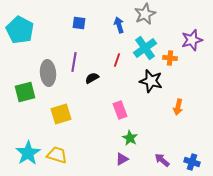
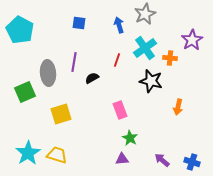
purple star: rotated 15 degrees counterclockwise
green square: rotated 10 degrees counterclockwise
purple triangle: rotated 24 degrees clockwise
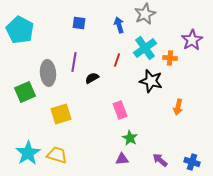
purple arrow: moved 2 px left
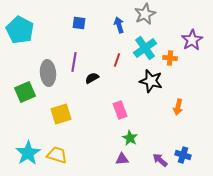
blue cross: moved 9 px left, 7 px up
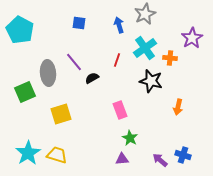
purple star: moved 2 px up
purple line: rotated 48 degrees counterclockwise
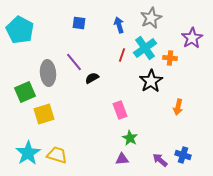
gray star: moved 6 px right, 4 px down
red line: moved 5 px right, 5 px up
black star: rotated 25 degrees clockwise
yellow square: moved 17 px left
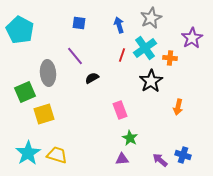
purple line: moved 1 px right, 6 px up
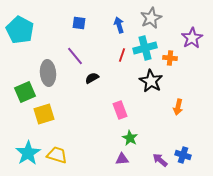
cyan cross: rotated 20 degrees clockwise
black star: rotated 10 degrees counterclockwise
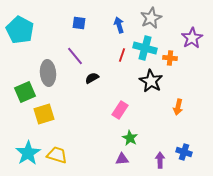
cyan cross: rotated 30 degrees clockwise
pink rectangle: rotated 54 degrees clockwise
blue cross: moved 1 px right, 3 px up
purple arrow: rotated 49 degrees clockwise
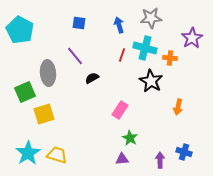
gray star: rotated 20 degrees clockwise
